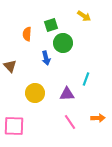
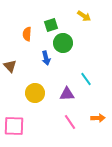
cyan line: rotated 56 degrees counterclockwise
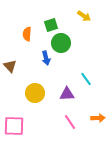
green circle: moved 2 px left
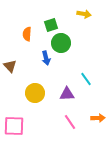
yellow arrow: moved 2 px up; rotated 24 degrees counterclockwise
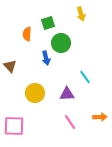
yellow arrow: moved 3 px left; rotated 64 degrees clockwise
green square: moved 3 px left, 2 px up
cyan line: moved 1 px left, 2 px up
orange arrow: moved 2 px right, 1 px up
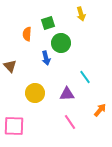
orange arrow: moved 7 px up; rotated 48 degrees counterclockwise
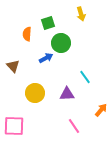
blue arrow: rotated 104 degrees counterclockwise
brown triangle: moved 3 px right
orange arrow: moved 1 px right
pink line: moved 4 px right, 4 px down
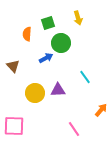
yellow arrow: moved 3 px left, 4 px down
purple triangle: moved 9 px left, 4 px up
pink line: moved 3 px down
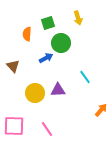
pink line: moved 27 px left
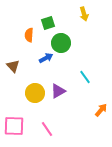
yellow arrow: moved 6 px right, 4 px up
orange semicircle: moved 2 px right, 1 px down
purple triangle: moved 1 px down; rotated 28 degrees counterclockwise
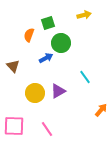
yellow arrow: moved 1 px down; rotated 88 degrees counterclockwise
orange semicircle: rotated 16 degrees clockwise
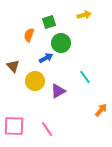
green square: moved 1 px right, 1 px up
yellow circle: moved 12 px up
